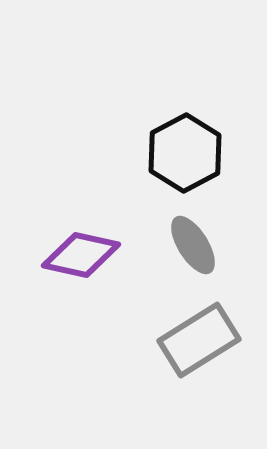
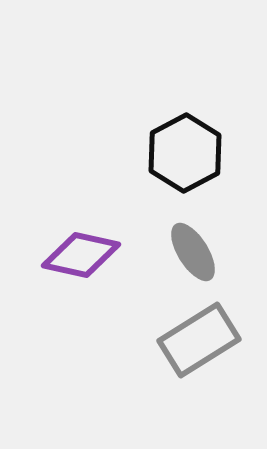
gray ellipse: moved 7 px down
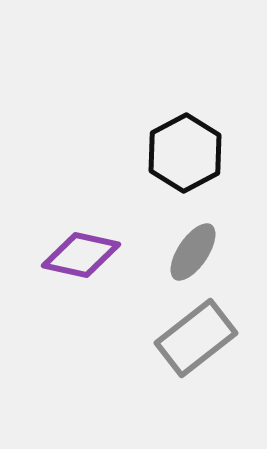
gray ellipse: rotated 66 degrees clockwise
gray rectangle: moved 3 px left, 2 px up; rotated 6 degrees counterclockwise
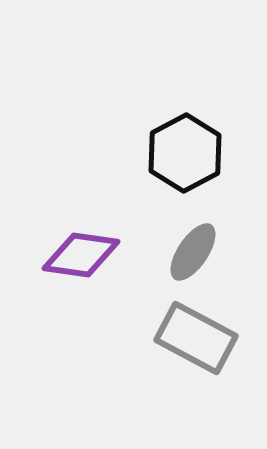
purple diamond: rotated 4 degrees counterclockwise
gray rectangle: rotated 66 degrees clockwise
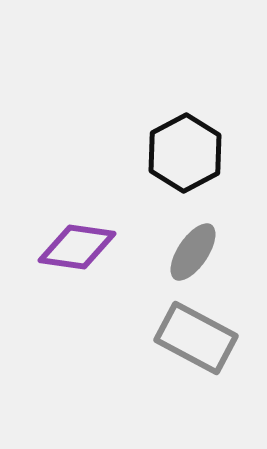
purple diamond: moved 4 px left, 8 px up
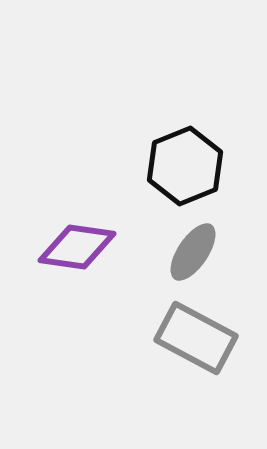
black hexagon: moved 13 px down; rotated 6 degrees clockwise
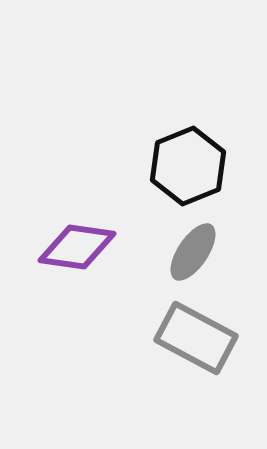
black hexagon: moved 3 px right
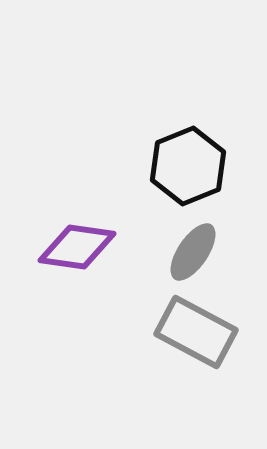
gray rectangle: moved 6 px up
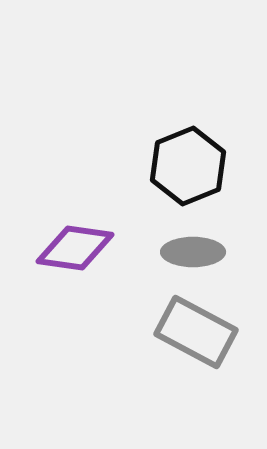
purple diamond: moved 2 px left, 1 px down
gray ellipse: rotated 56 degrees clockwise
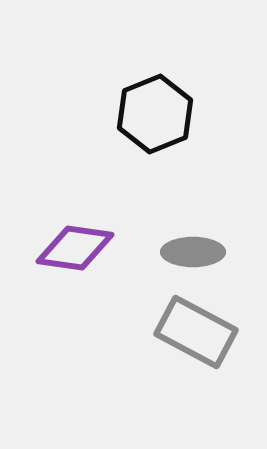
black hexagon: moved 33 px left, 52 px up
